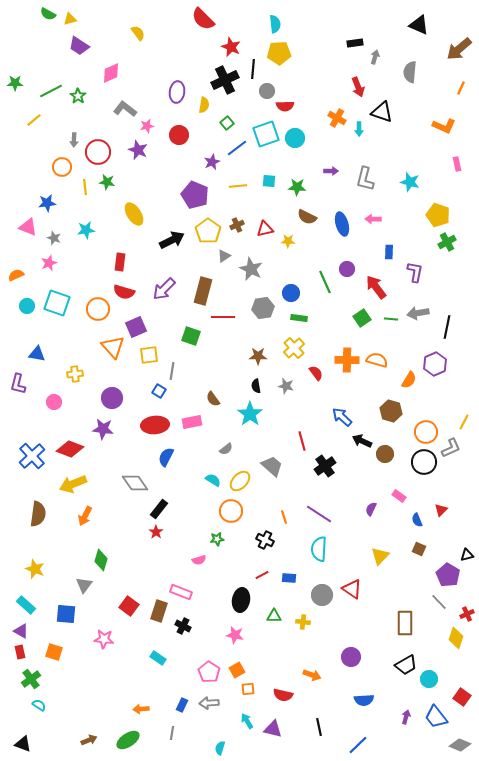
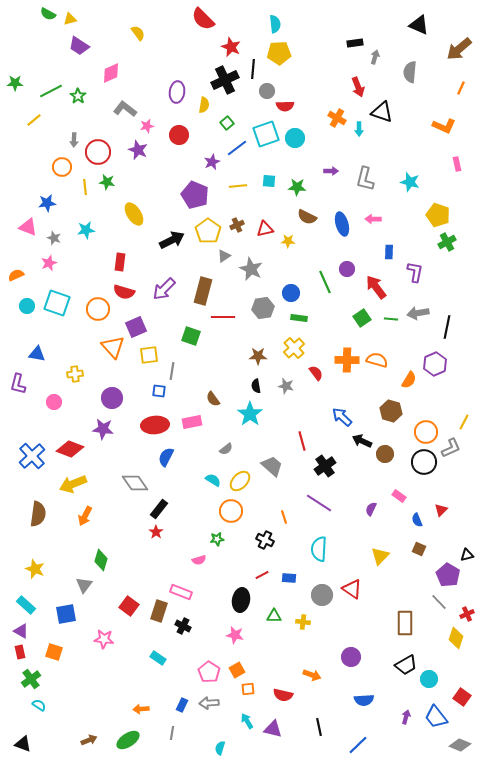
blue square at (159, 391): rotated 24 degrees counterclockwise
purple line at (319, 514): moved 11 px up
blue square at (66, 614): rotated 15 degrees counterclockwise
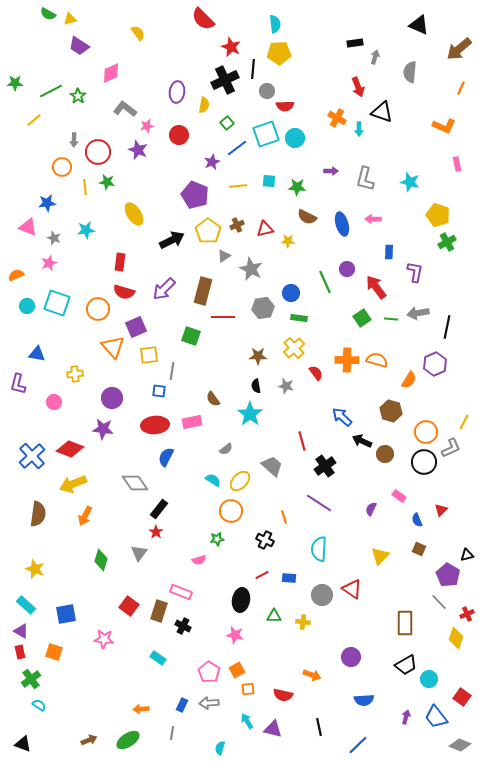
gray triangle at (84, 585): moved 55 px right, 32 px up
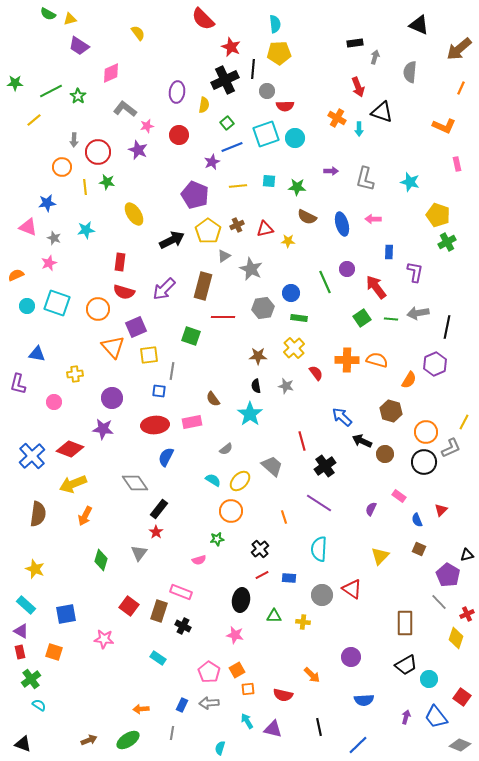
blue line at (237, 148): moved 5 px left, 1 px up; rotated 15 degrees clockwise
brown rectangle at (203, 291): moved 5 px up
black cross at (265, 540): moved 5 px left, 9 px down; rotated 24 degrees clockwise
orange arrow at (312, 675): rotated 24 degrees clockwise
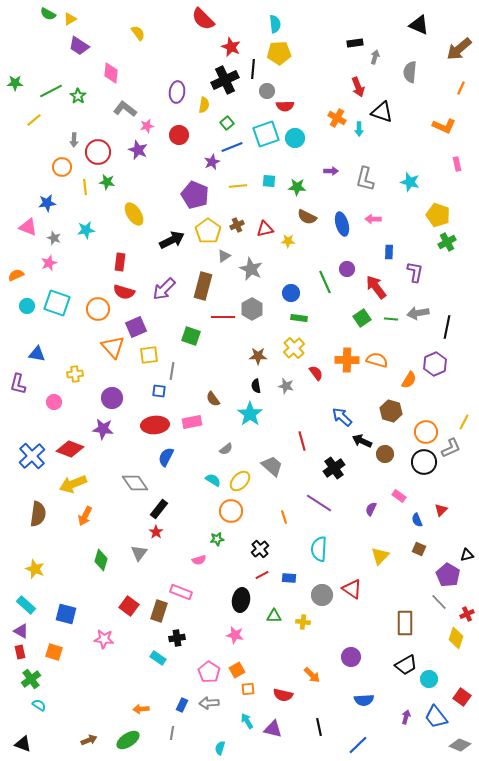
yellow triangle at (70, 19): rotated 16 degrees counterclockwise
pink diamond at (111, 73): rotated 60 degrees counterclockwise
gray hexagon at (263, 308): moved 11 px left, 1 px down; rotated 20 degrees counterclockwise
black cross at (325, 466): moved 9 px right, 2 px down
blue square at (66, 614): rotated 25 degrees clockwise
black cross at (183, 626): moved 6 px left, 12 px down; rotated 35 degrees counterclockwise
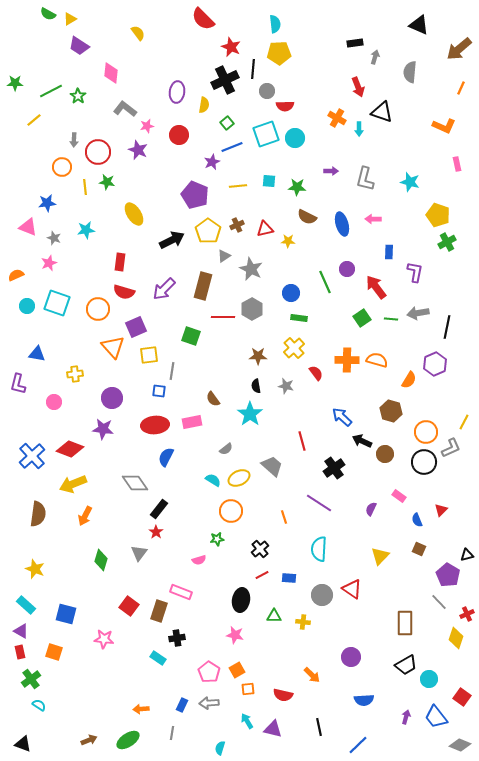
yellow ellipse at (240, 481): moved 1 px left, 3 px up; rotated 20 degrees clockwise
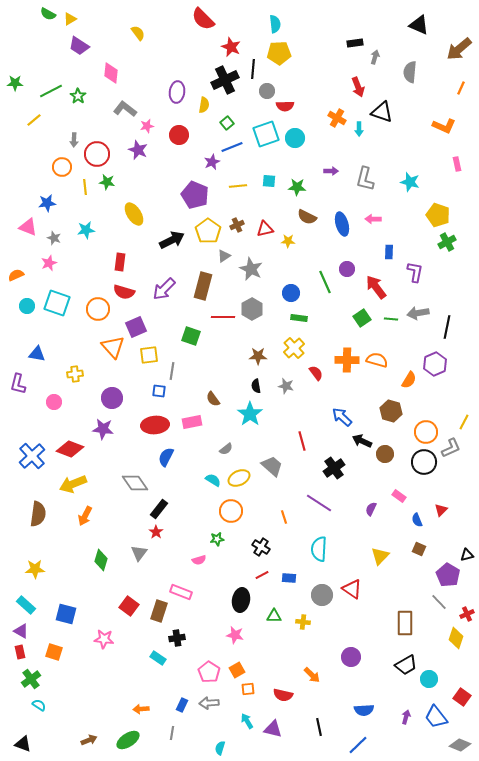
red circle at (98, 152): moved 1 px left, 2 px down
black cross at (260, 549): moved 1 px right, 2 px up; rotated 18 degrees counterclockwise
yellow star at (35, 569): rotated 24 degrees counterclockwise
blue semicircle at (364, 700): moved 10 px down
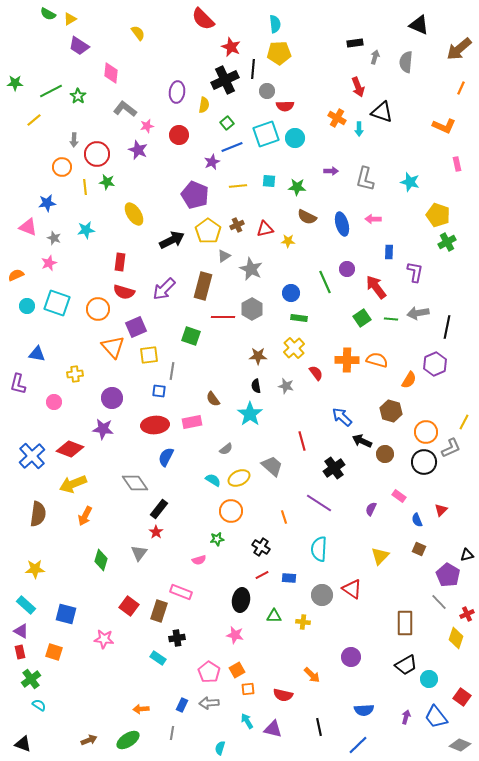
gray semicircle at (410, 72): moved 4 px left, 10 px up
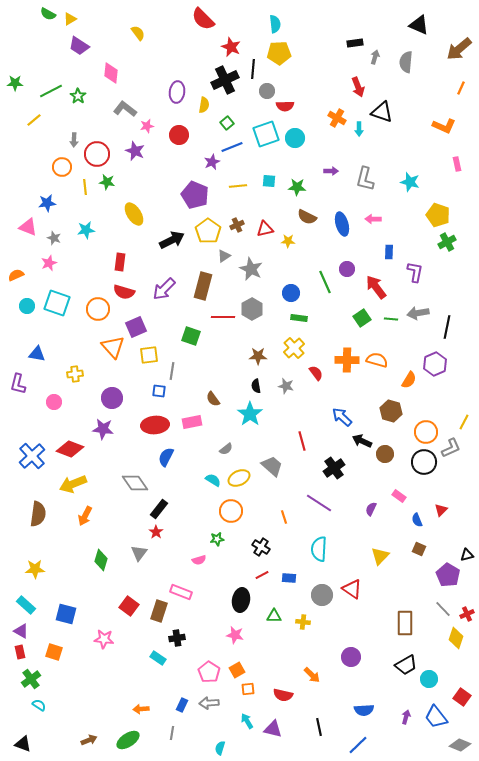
purple star at (138, 150): moved 3 px left, 1 px down
gray line at (439, 602): moved 4 px right, 7 px down
